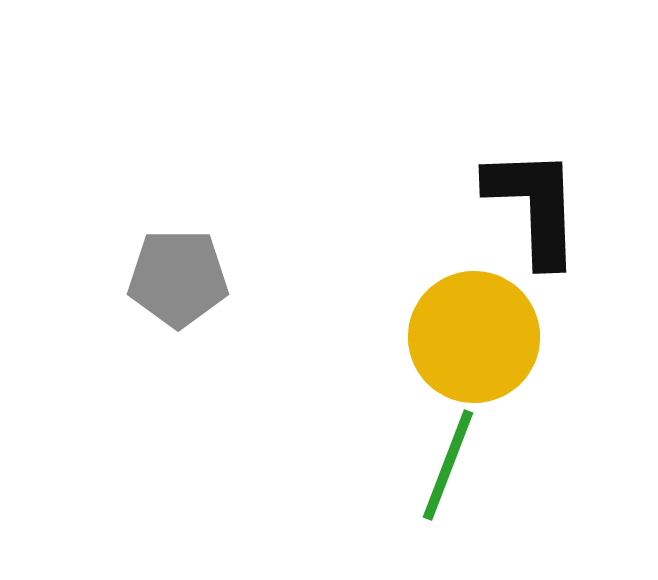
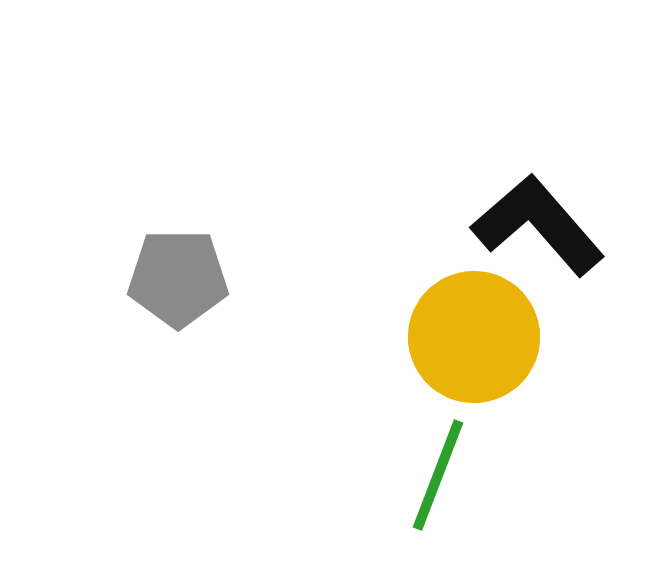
black L-shape: moved 4 px right, 19 px down; rotated 39 degrees counterclockwise
green line: moved 10 px left, 10 px down
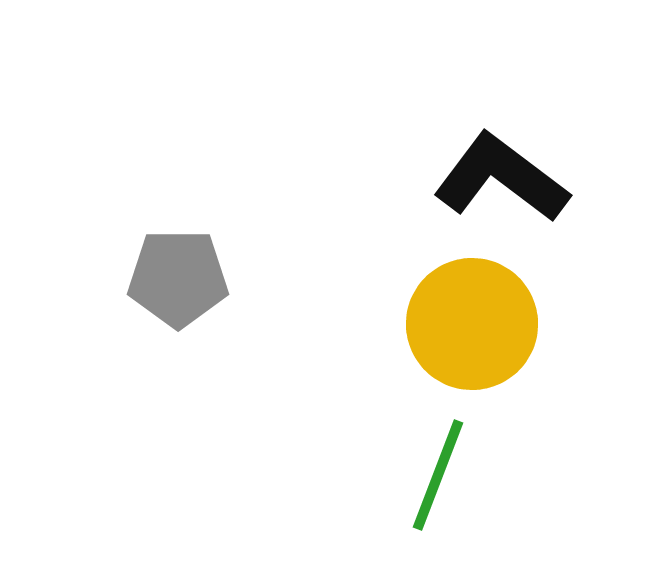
black L-shape: moved 37 px left, 47 px up; rotated 12 degrees counterclockwise
yellow circle: moved 2 px left, 13 px up
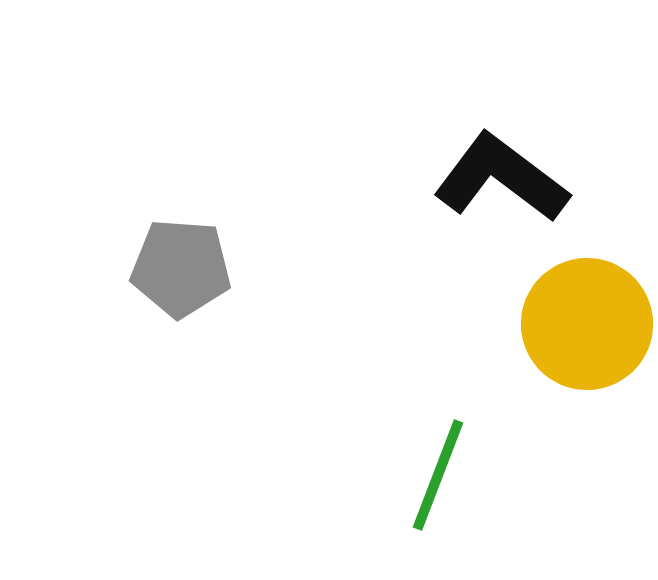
gray pentagon: moved 3 px right, 10 px up; rotated 4 degrees clockwise
yellow circle: moved 115 px right
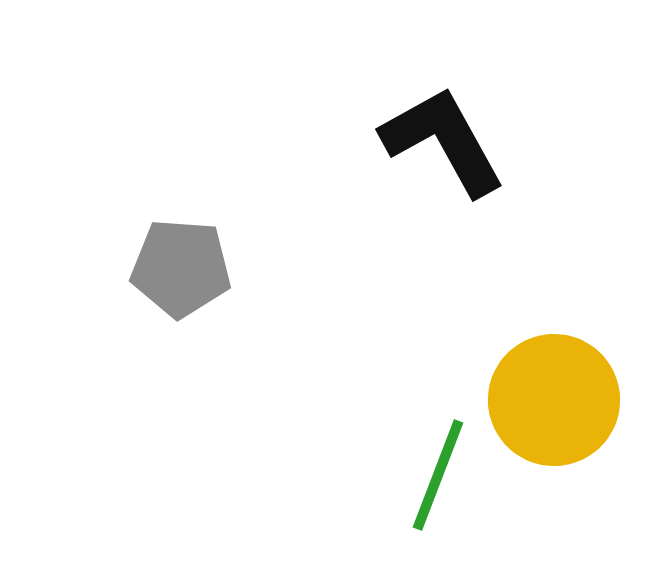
black L-shape: moved 58 px left, 37 px up; rotated 24 degrees clockwise
yellow circle: moved 33 px left, 76 px down
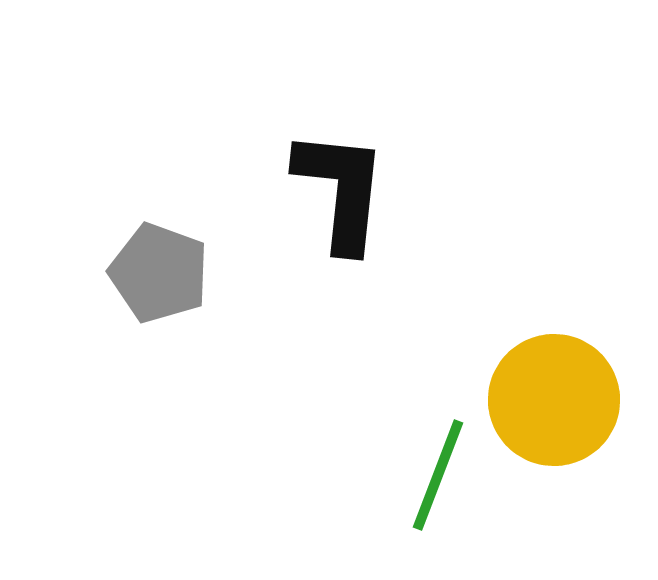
black L-shape: moved 102 px left, 49 px down; rotated 35 degrees clockwise
gray pentagon: moved 22 px left, 5 px down; rotated 16 degrees clockwise
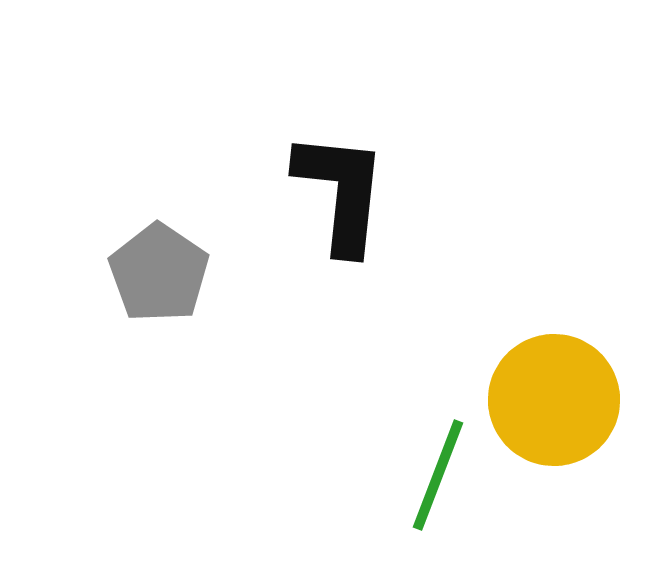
black L-shape: moved 2 px down
gray pentagon: rotated 14 degrees clockwise
